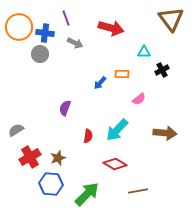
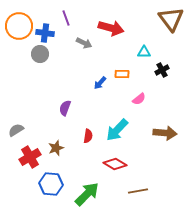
orange circle: moved 1 px up
gray arrow: moved 9 px right
brown star: moved 2 px left, 10 px up
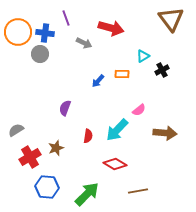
orange circle: moved 1 px left, 6 px down
cyan triangle: moved 1 px left, 4 px down; rotated 32 degrees counterclockwise
blue arrow: moved 2 px left, 2 px up
pink semicircle: moved 11 px down
blue hexagon: moved 4 px left, 3 px down
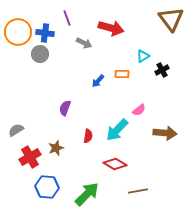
purple line: moved 1 px right
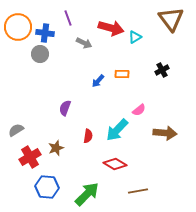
purple line: moved 1 px right
orange circle: moved 5 px up
cyan triangle: moved 8 px left, 19 px up
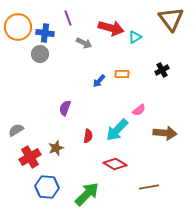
blue arrow: moved 1 px right
brown line: moved 11 px right, 4 px up
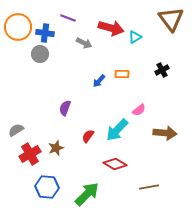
purple line: rotated 49 degrees counterclockwise
red semicircle: rotated 152 degrees counterclockwise
red cross: moved 3 px up
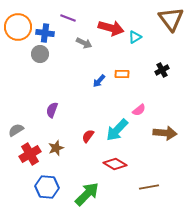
purple semicircle: moved 13 px left, 2 px down
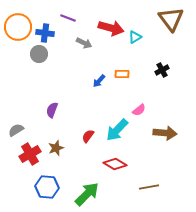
gray circle: moved 1 px left
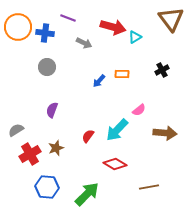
red arrow: moved 2 px right, 1 px up
gray circle: moved 8 px right, 13 px down
